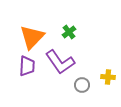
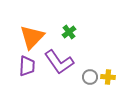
purple L-shape: moved 1 px left
gray circle: moved 8 px right, 8 px up
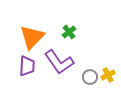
yellow cross: moved 2 px up; rotated 32 degrees counterclockwise
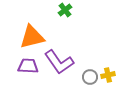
green cross: moved 4 px left, 22 px up
orange triangle: rotated 32 degrees clockwise
purple trapezoid: moved 1 px right; rotated 90 degrees counterclockwise
yellow cross: rotated 16 degrees clockwise
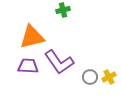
green cross: moved 2 px left; rotated 24 degrees clockwise
yellow cross: moved 1 px right, 2 px down; rotated 16 degrees counterclockwise
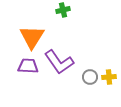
orange triangle: rotated 44 degrees counterclockwise
yellow cross: rotated 24 degrees clockwise
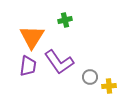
green cross: moved 2 px right, 10 px down
purple trapezoid: rotated 95 degrees clockwise
yellow cross: moved 9 px down
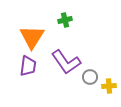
purple L-shape: moved 7 px right
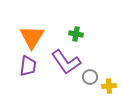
green cross: moved 11 px right, 14 px down; rotated 24 degrees clockwise
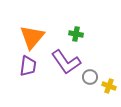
orange triangle: rotated 8 degrees clockwise
yellow cross: rotated 24 degrees clockwise
